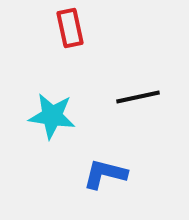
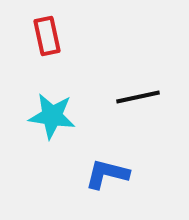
red rectangle: moved 23 px left, 8 px down
blue L-shape: moved 2 px right
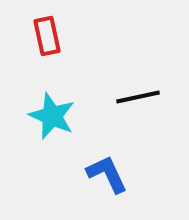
cyan star: rotated 15 degrees clockwise
blue L-shape: rotated 51 degrees clockwise
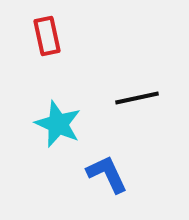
black line: moved 1 px left, 1 px down
cyan star: moved 6 px right, 8 px down
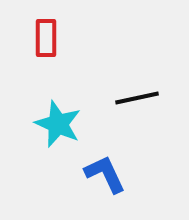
red rectangle: moved 1 px left, 2 px down; rotated 12 degrees clockwise
blue L-shape: moved 2 px left
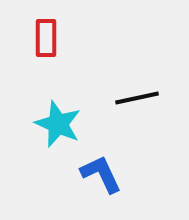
blue L-shape: moved 4 px left
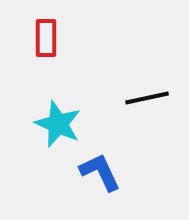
black line: moved 10 px right
blue L-shape: moved 1 px left, 2 px up
